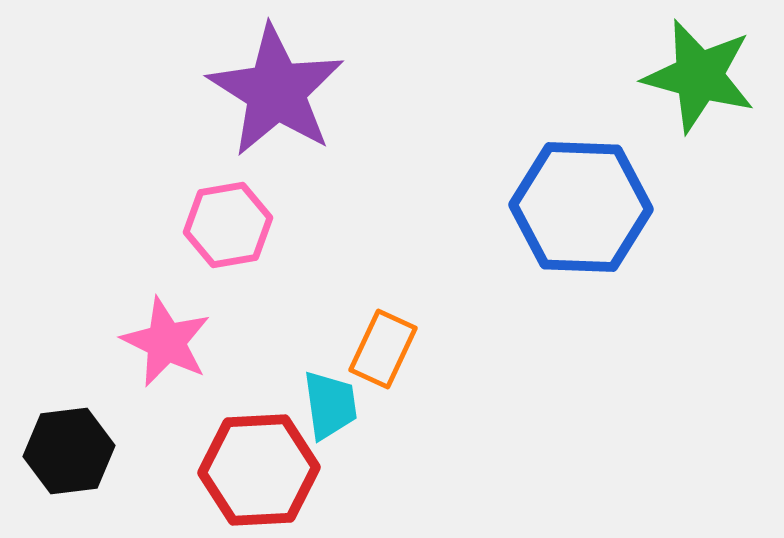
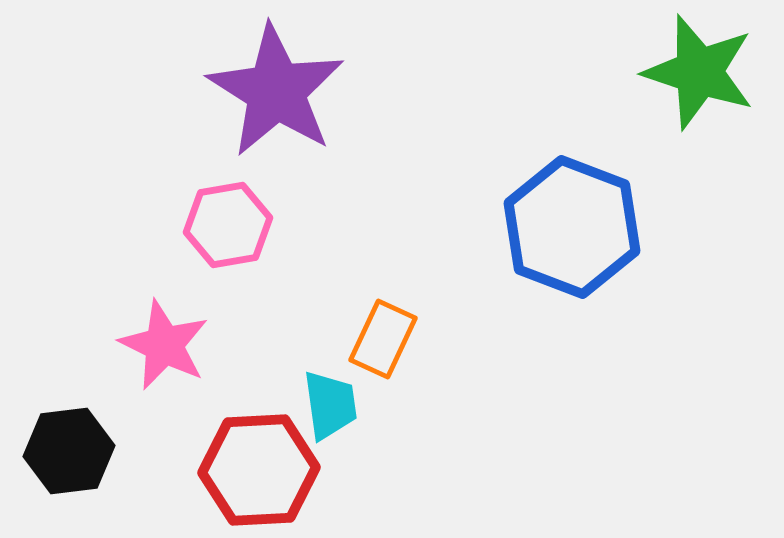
green star: moved 4 px up; rotated 3 degrees clockwise
blue hexagon: moved 9 px left, 20 px down; rotated 19 degrees clockwise
pink star: moved 2 px left, 3 px down
orange rectangle: moved 10 px up
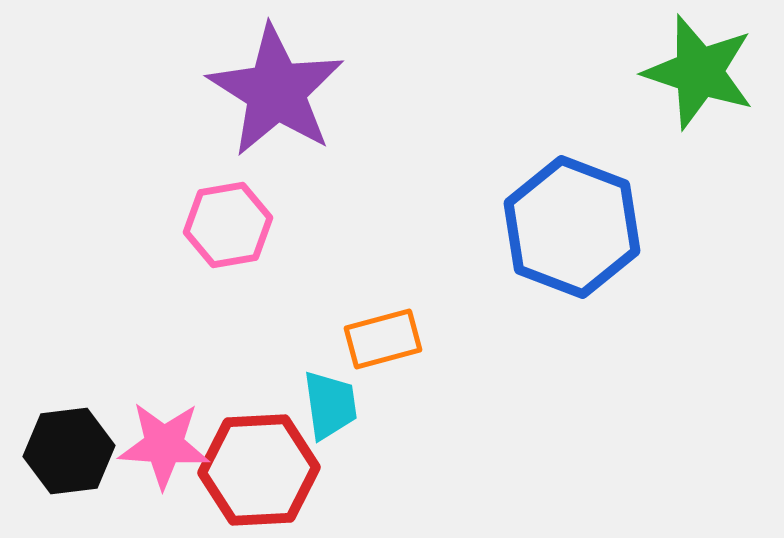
orange rectangle: rotated 50 degrees clockwise
pink star: moved 100 px down; rotated 22 degrees counterclockwise
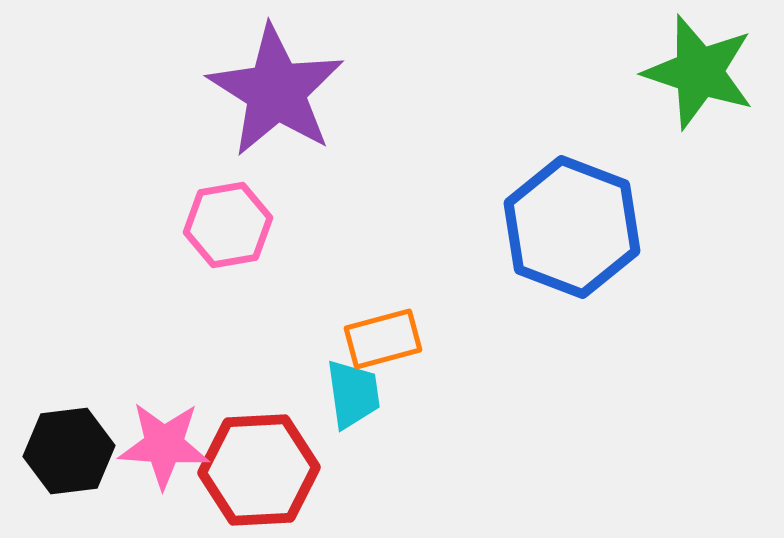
cyan trapezoid: moved 23 px right, 11 px up
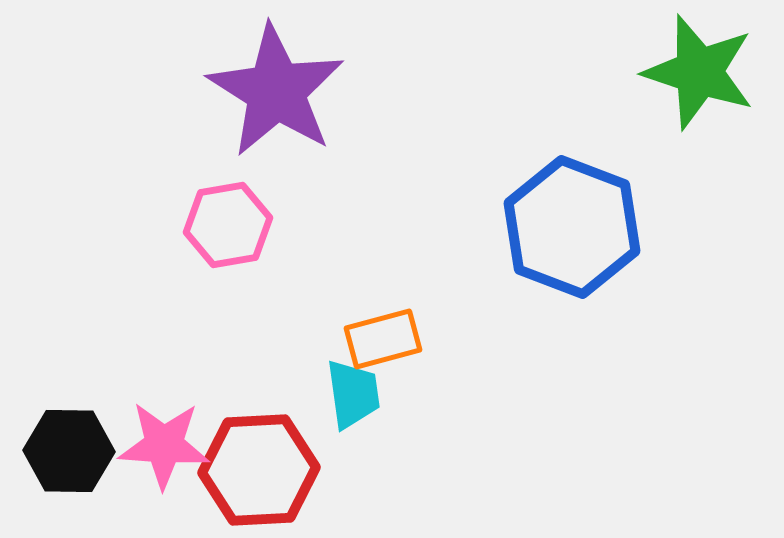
black hexagon: rotated 8 degrees clockwise
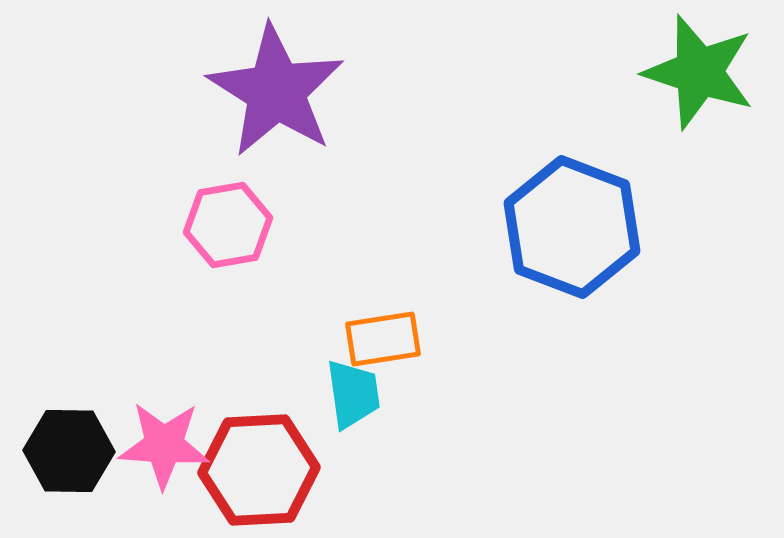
orange rectangle: rotated 6 degrees clockwise
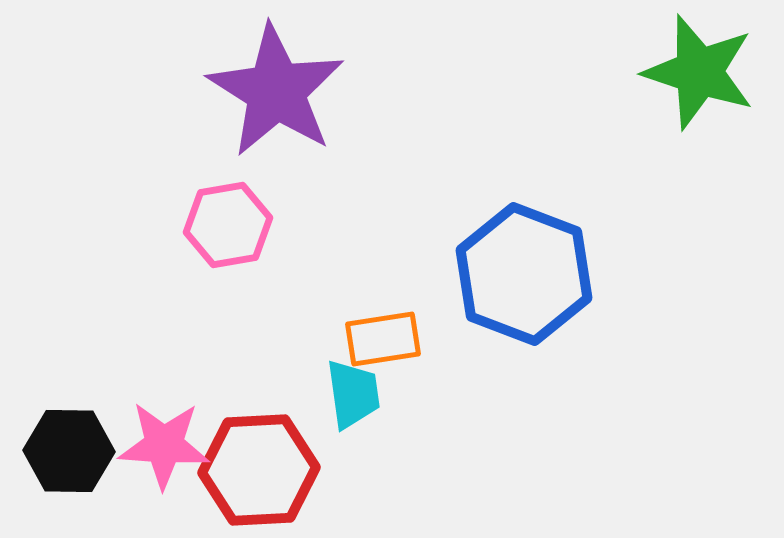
blue hexagon: moved 48 px left, 47 px down
